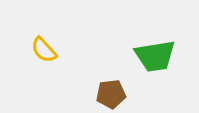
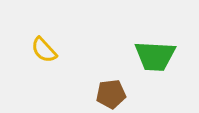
green trapezoid: rotated 12 degrees clockwise
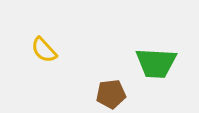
green trapezoid: moved 1 px right, 7 px down
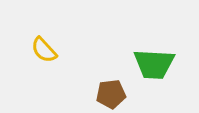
green trapezoid: moved 2 px left, 1 px down
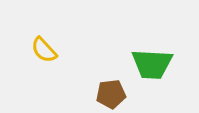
green trapezoid: moved 2 px left
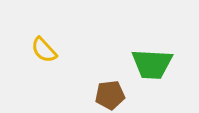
brown pentagon: moved 1 px left, 1 px down
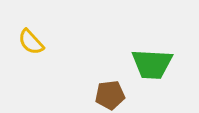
yellow semicircle: moved 13 px left, 8 px up
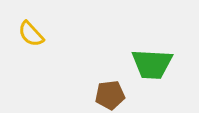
yellow semicircle: moved 8 px up
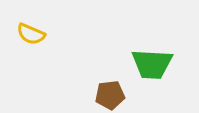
yellow semicircle: rotated 24 degrees counterclockwise
